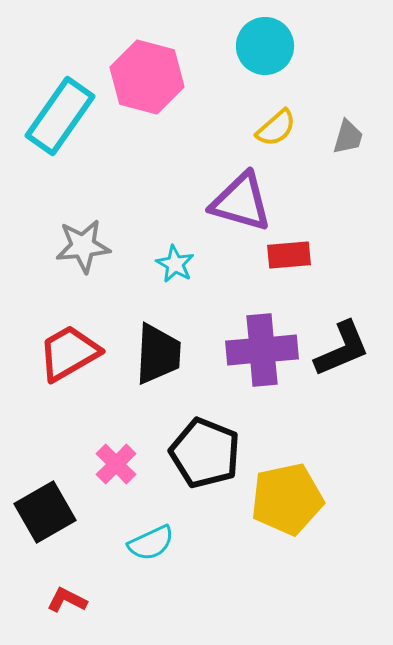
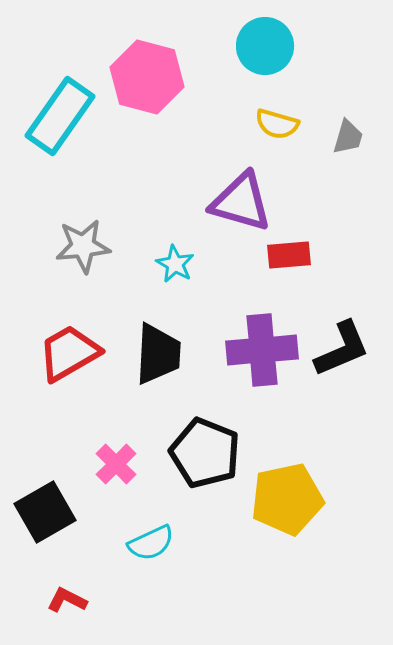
yellow semicircle: moved 1 px right, 4 px up; rotated 57 degrees clockwise
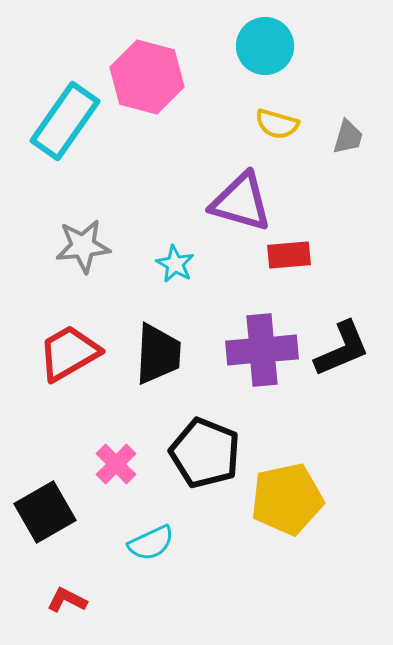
cyan rectangle: moved 5 px right, 5 px down
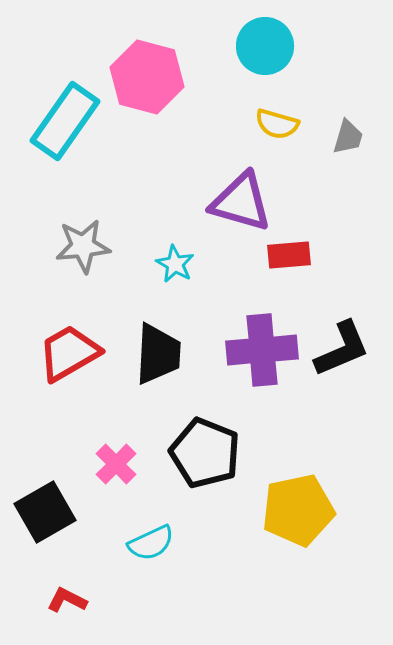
yellow pentagon: moved 11 px right, 11 px down
